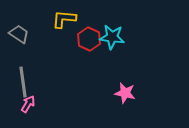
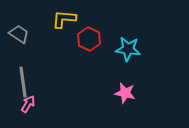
cyan star: moved 16 px right, 12 px down
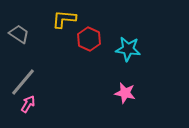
gray line: rotated 48 degrees clockwise
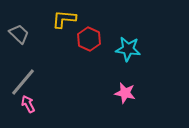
gray trapezoid: rotated 10 degrees clockwise
pink arrow: rotated 60 degrees counterclockwise
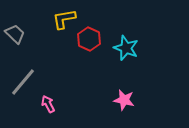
yellow L-shape: rotated 15 degrees counterclockwise
gray trapezoid: moved 4 px left
cyan star: moved 2 px left, 1 px up; rotated 15 degrees clockwise
pink star: moved 1 px left, 7 px down
pink arrow: moved 20 px right
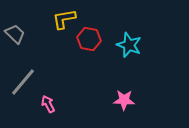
red hexagon: rotated 15 degrees counterclockwise
cyan star: moved 3 px right, 3 px up
pink star: rotated 10 degrees counterclockwise
